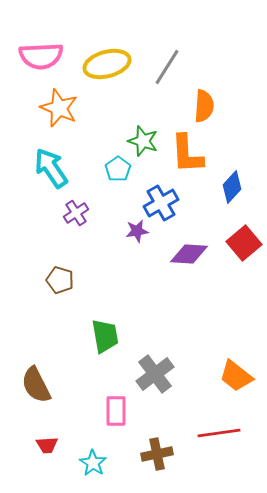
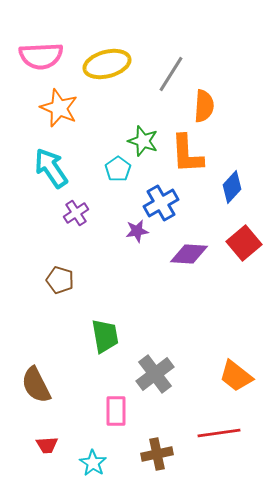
gray line: moved 4 px right, 7 px down
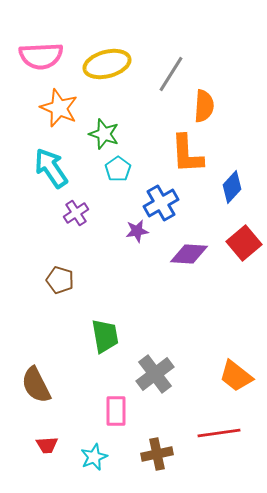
green star: moved 39 px left, 7 px up
cyan star: moved 1 px right, 6 px up; rotated 16 degrees clockwise
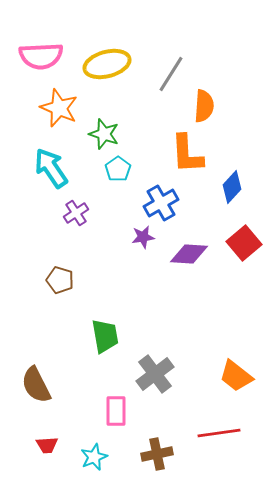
purple star: moved 6 px right, 6 px down
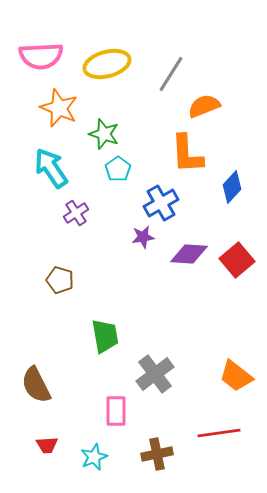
orange semicircle: rotated 116 degrees counterclockwise
red square: moved 7 px left, 17 px down
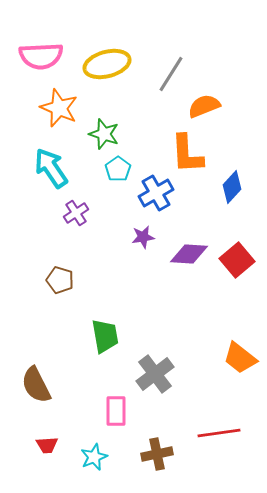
blue cross: moved 5 px left, 10 px up
orange trapezoid: moved 4 px right, 18 px up
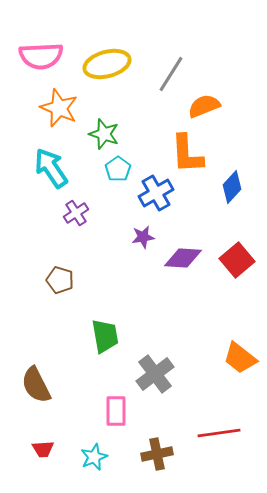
purple diamond: moved 6 px left, 4 px down
red trapezoid: moved 4 px left, 4 px down
